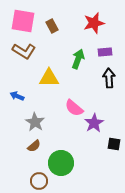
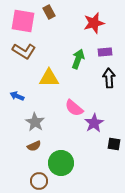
brown rectangle: moved 3 px left, 14 px up
brown semicircle: rotated 16 degrees clockwise
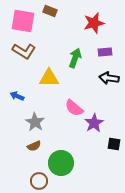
brown rectangle: moved 1 px right, 1 px up; rotated 40 degrees counterclockwise
green arrow: moved 3 px left, 1 px up
black arrow: rotated 78 degrees counterclockwise
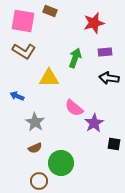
brown semicircle: moved 1 px right, 2 px down
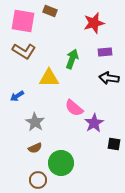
green arrow: moved 3 px left, 1 px down
blue arrow: rotated 56 degrees counterclockwise
brown circle: moved 1 px left, 1 px up
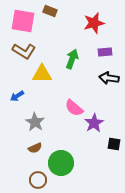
yellow triangle: moved 7 px left, 4 px up
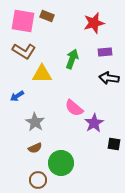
brown rectangle: moved 3 px left, 5 px down
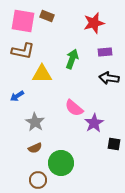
brown L-shape: moved 1 px left; rotated 20 degrees counterclockwise
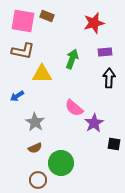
black arrow: rotated 84 degrees clockwise
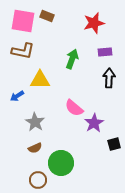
yellow triangle: moved 2 px left, 6 px down
black square: rotated 24 degrees counterclockwise
